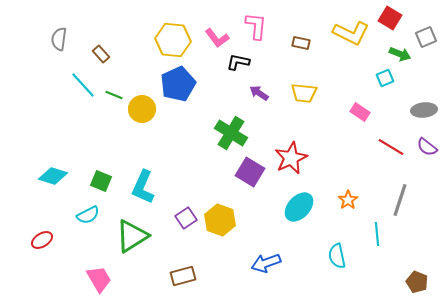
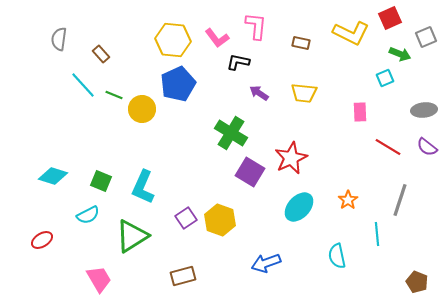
red square at (390, 18): rotated 35 degrees clockwise
pink rectangle at (360, 112): rotated 54 degrees clockwise
red line at (391, 147): moved 3 px left
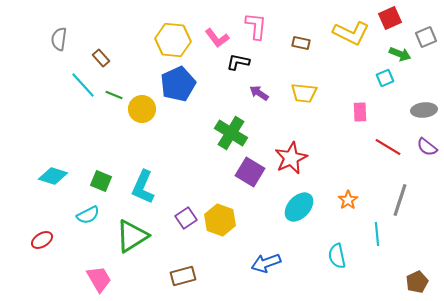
brown rectangle at (101, 54): moved 4 px down
brown pentagon at (417, 282): rotated 25 degrees clockwise
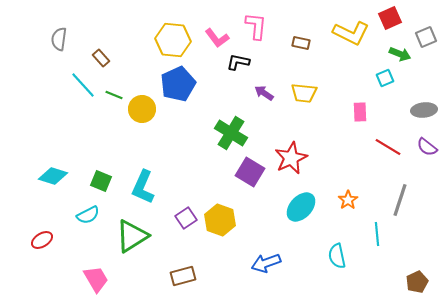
purple arrow at (259, 93): moved 5 px right
cyan ellipse at (299, 207): moved 2 px right
pink trapezoid at (99, 279): moved 3 px left
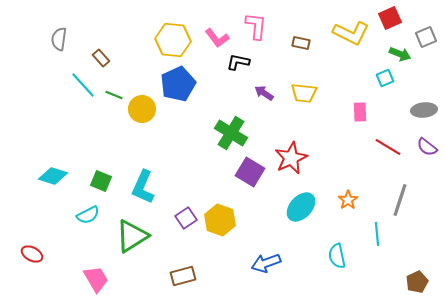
red ellipse at (42, 240): moved 10 px left, 14 px down; rotated 60 degrees clockwise
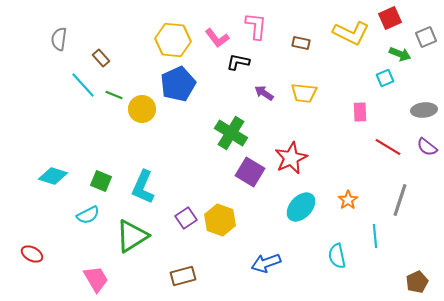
cyan line at (377, 234): moved 2 px left, 2 px down
